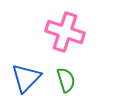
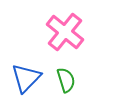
pink cross: rotated 21 degrees clockwise
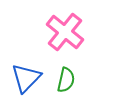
green semicircle: rotated 30 degrees clockwise
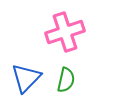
pink cross: rotated 33 degrees clockwise
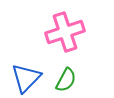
green semicircle: rotated 15 degrees clockwise
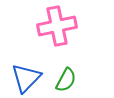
pink cross: moved 8 px left, 6 px up; rotated 6 degrees clockwise
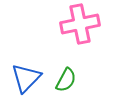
pink cross: moved 23 px right, 2 px up
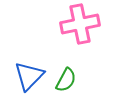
blue triangle: moved 3 px right, 2 px up
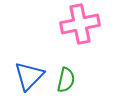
green semicircle: rotated 15 degrees counterclockwise
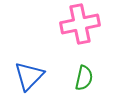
green semicircle: moved 18 px right, 2 px up
